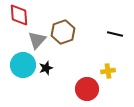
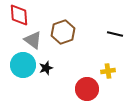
gray triangle: moved 4 px left; rotated 36 degrees counterclockwise
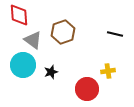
black star: moved 5 px right, 4 px down
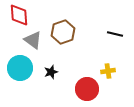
cyan circle: moved 3 px left, 3 px down
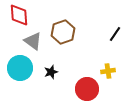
black line: rotated 70 degrees counterclockwise
gray triangle: moved 1 px down
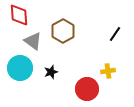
brown hexagon: moved 1 px up; rotated 10 degrees counterclockwise
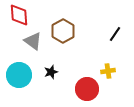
cyan circle: moved 1 px left, 7 px down
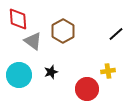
red diamond: moved 1 px left, 4 px down
black line: moved 1 px right; rotated 14 degrees clockwise
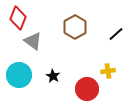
red diamond: moved 1 px up; rotated 25 degrees clockwise
brown hexagon: moved 12 px right, 4 px up
black star: moved 2 px right, 4 px down; rotated 24 degrees counterclockwise
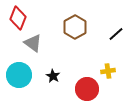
gray triangle: moved 2 px down
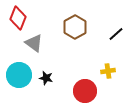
gray triangle: moved 1 px right
black star: moved 7 px left, 2 px down; rotated 16 degrees counterclockwise
red circle: moved 2 px left, 2 px down
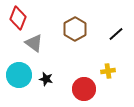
brown hexagon: moved 2 px down
black star: moved 1 px down
red circle: moved 1 px left, 2 px up
